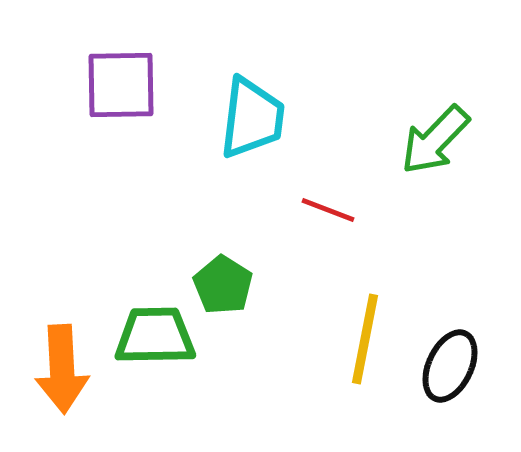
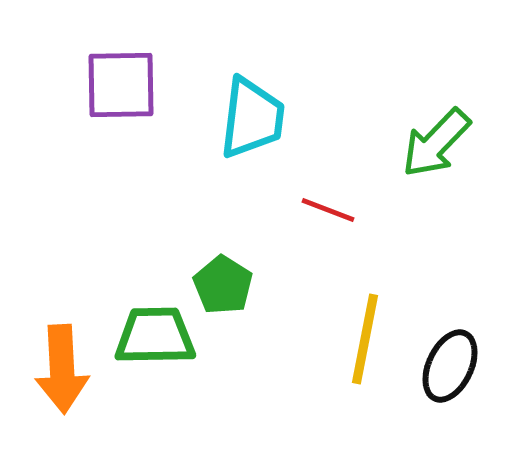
green arrow: moved 1 px right, 3 px down
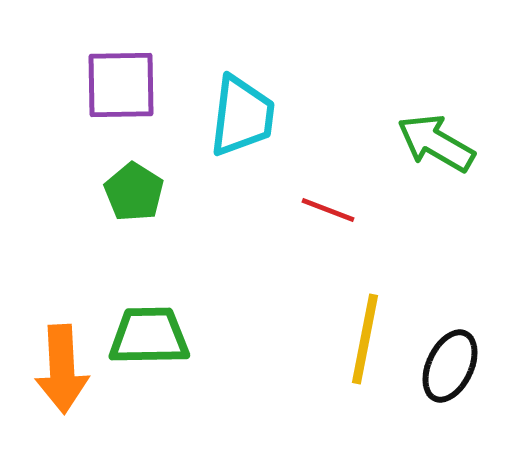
cyan trapezoid: moved 10 px left, 2 px up
green arrow: rotated 76 degrees clockwise
green pentagon: moved 89 px left, 93 px up
green trapezoid: moved 6 px left
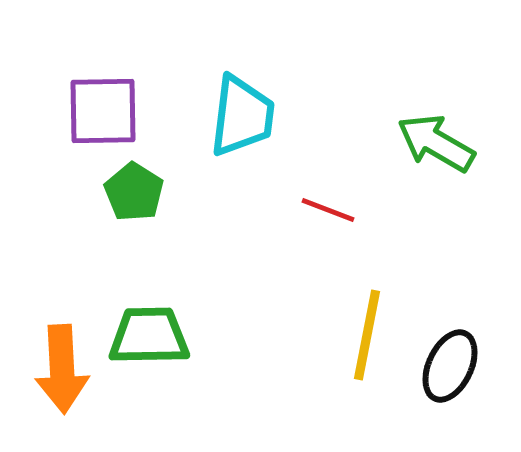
purple square: moved 18 px left, 26 px down
yellow line: moved 2 px right, 4 px up
